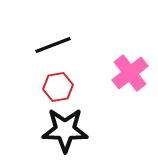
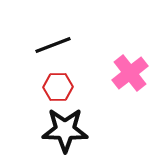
red hexagon: rotated 8 degrees clockwise
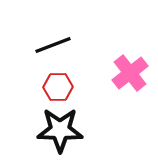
black star: moved 5 px left
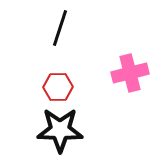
black line: moved 7 px right, 17 px up; rotated 51 degrees counterclockwise
pink cross: rotated 24 degrees clockwise
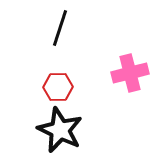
black star: rotated 24 degrees clockwise
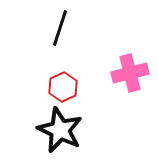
red hexagon: moved 5 px right; rotated 24 degrees counterclockwise
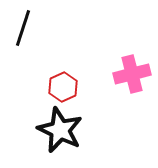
black line: moved 37 px left
pink cross: moved 2 px right, 1 px down
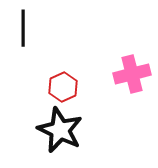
black line: rotated 18 degrees counterclockwise
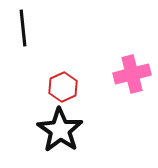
black line: rotated 6 degrees counterclockwise
black star: rotated 9 degrees clockwise
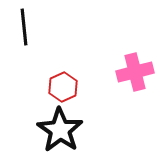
black line: moved 1 px right, 1 px up
pink cross: moved 3 px right, 2 px up
